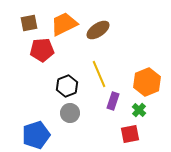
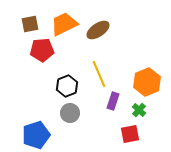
brown square: moved 1 px right, 1 px down
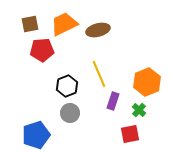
brown ellipse: rotated 20 degrees clockwise
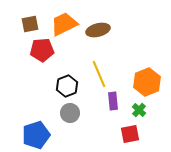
purple rectangle: rotated 24 degrees counterclockwise
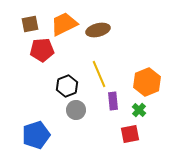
gray circle: moved 6 px right, 3 px up
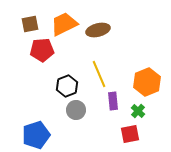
green cross: moved 1 px left, 1 px down
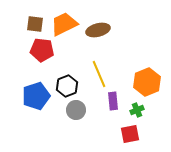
brown square: moved 5 px right; rotated 18 degrees clockwise
red pentagon: rotated 10 degrees clockwise
green cross: moved 1 px left, 1 px up; rotated 24 degrees clockwise
blue pentagon: moved 39 px up
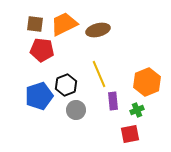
black hexagon: moved 1 px left, 1 px up
blue pentagon: moved 3 px right
